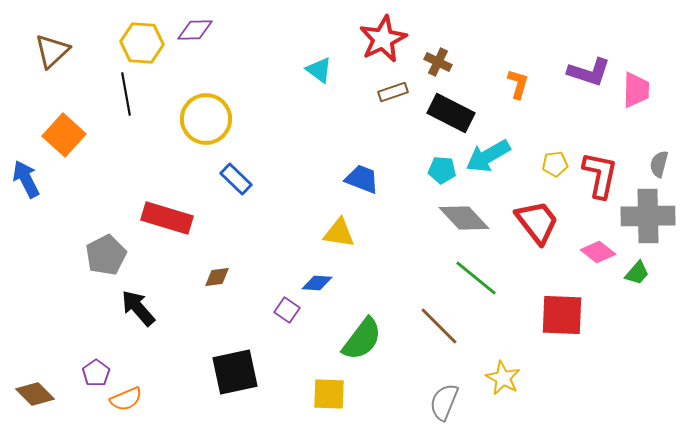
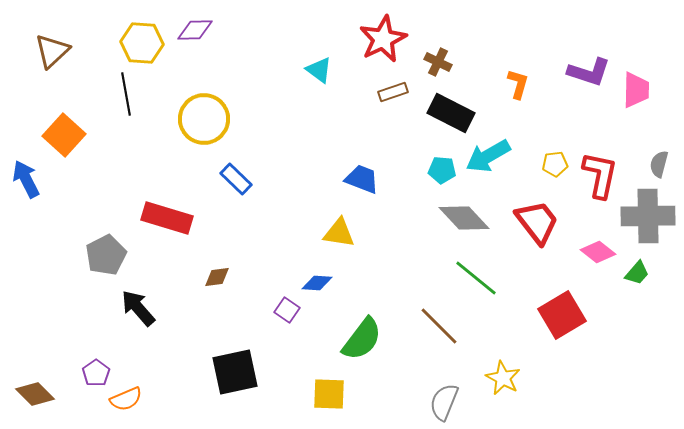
yellow circle at (206, 119): moved 2 px left
red square at (562, 315): rotated 33 degrees counterclockwise
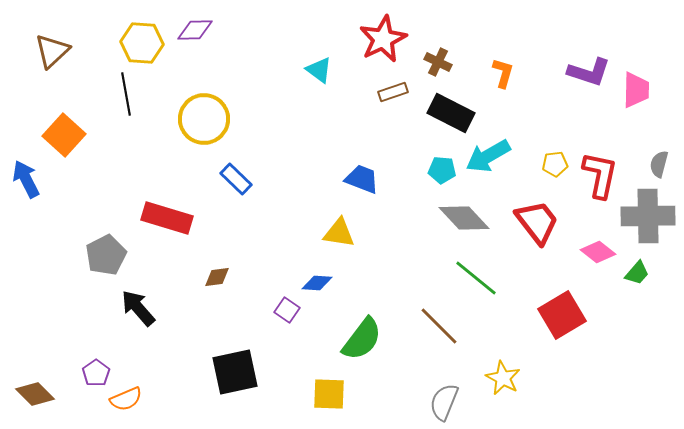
orange L-shape at (518, 84): moved 15 px left, 11 px up
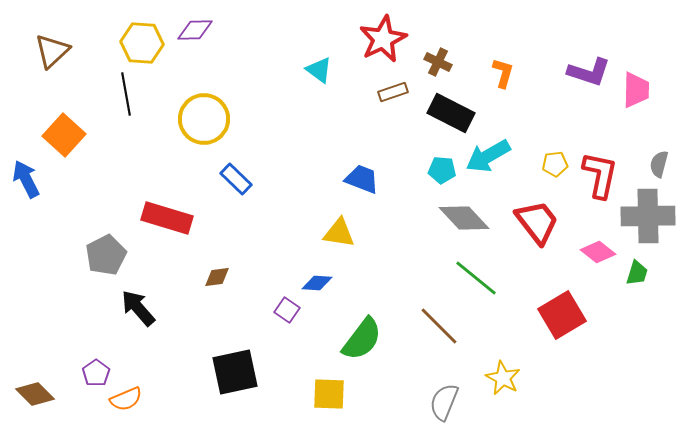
green trapezoid at (637, 273): rotated 24 degrees counterclockwise
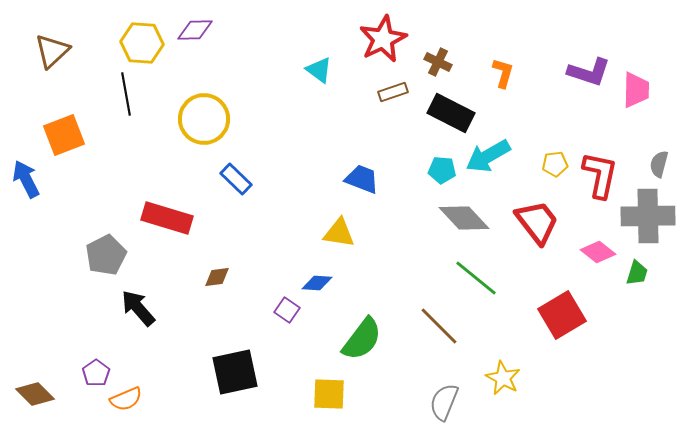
orange square at (64, 135): rotated 27 degrees clockwise
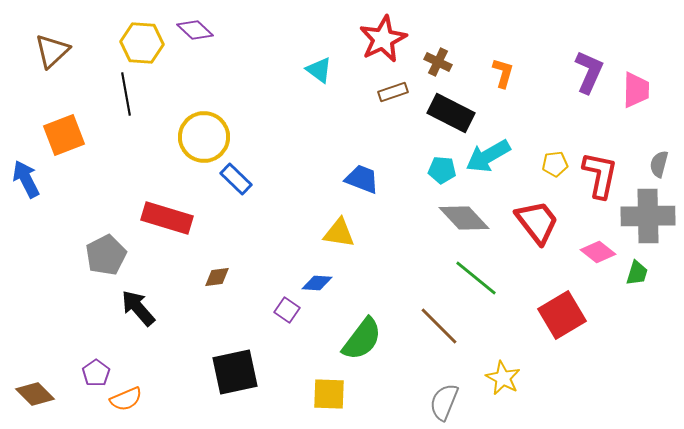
purple diamond at (195, 30): rotated 45 degrees clockwise
purple L-shape at (589, 72): rotated 84 degrees counterclockwise
yellow circle at (204, 119): moved 18 px down
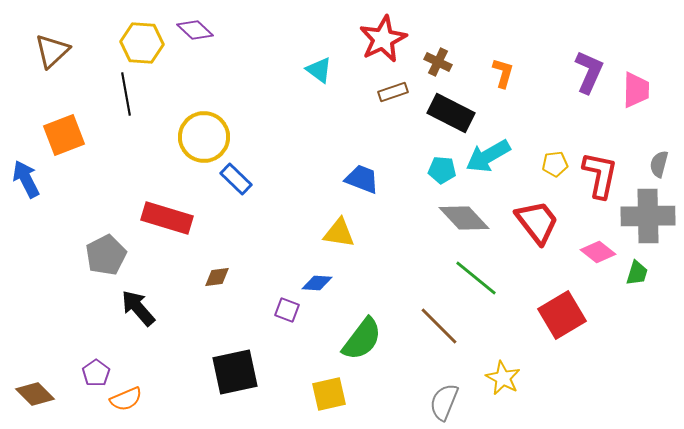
purple square at (287, 310): rotated 15 degrees counterclockwise
yellow square at (329, 394): rotated 15 degrees counterclockwise
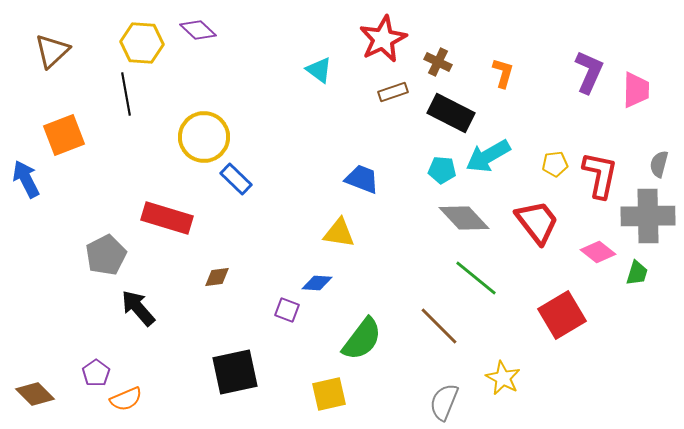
purple diamond at (195, 30): moved 3 px right
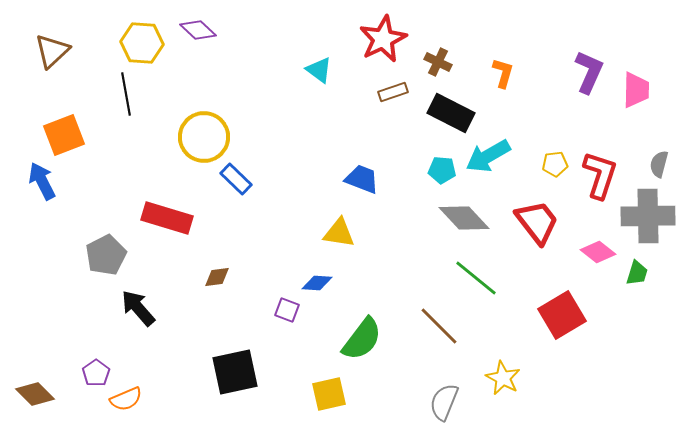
red L-shape at (600, 175): rotated 6 degrees clockwise
blue arrow at (26, 179): moved 16 px right, 2 px down
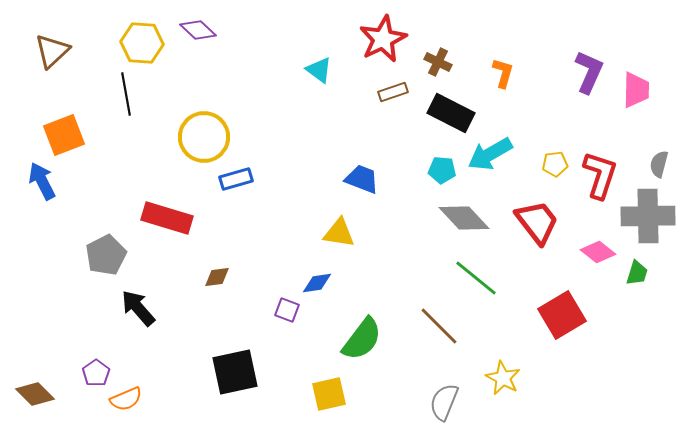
cyan arrow at (488, 156): moved 2 px right, 2 px up
blue rectangle at (236, 179): rotated 60 degrees counterclockwise
blue diamond at (317, 283): rotated 12 degrees counterclockwise
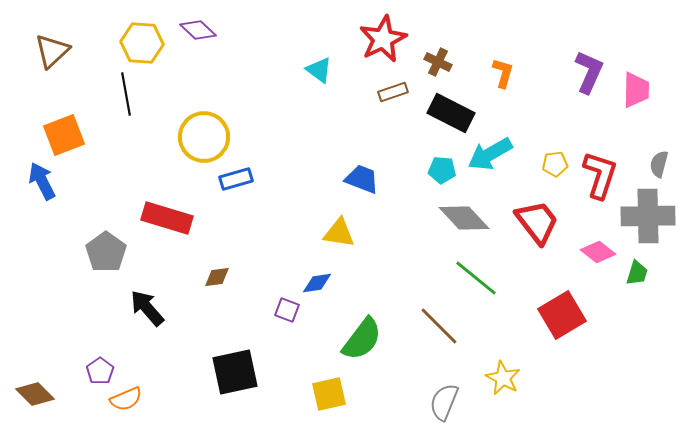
gray pentagon at (106, 255): moved 3 px up; rotated 9 degrees counterclockwise
black arrow at (138, 308): moved 9 px right
purple pentagon at (96, 373): moved 4 px right, 2 px up
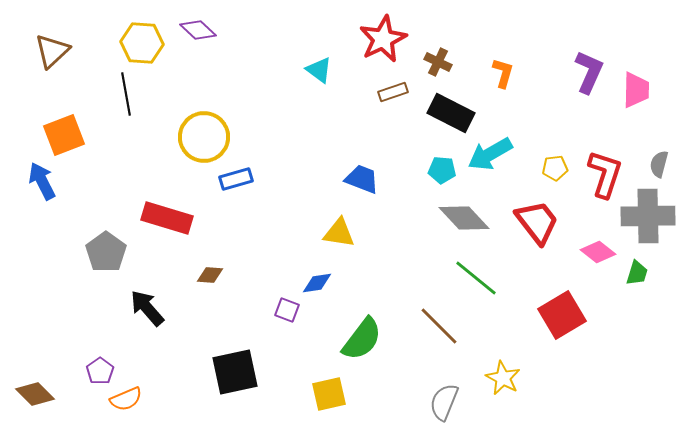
yellow pentagon at (555, 164): moved 4 px down
red L-shape at (600, 175): moved 5 px right, 1 px up
brown diamond at (217, 277): moved 7 px left, 2 px up; rotated 12 degrees clockwise
